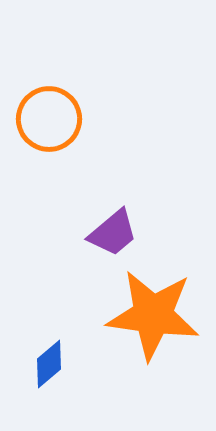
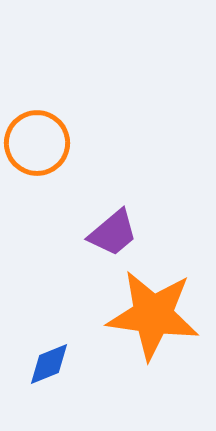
orange circle: moved 12 px left, 24 px down
blue diamond: rotated 18 degrees clockwise
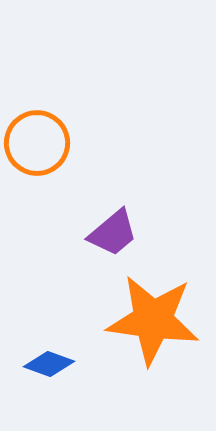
orange star: moved 5 px down
blue diamond: rotated 42 degrees clockwise
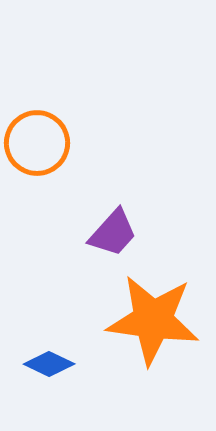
purple trapezoid: rotated 8 degrees counterclockwise
blue diamond: rotated 6 degrees clockwise
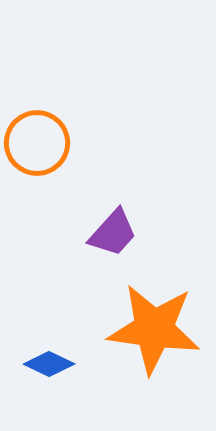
orange star: moved 1 px right, 9 px down
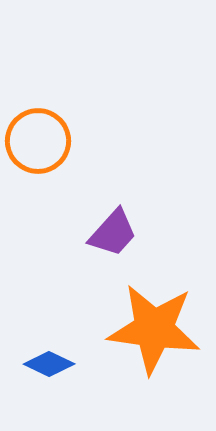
orange circle: moved 1 px right, 2 px up
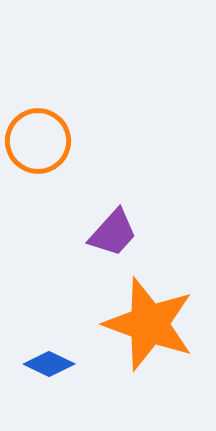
orange star: moved 5 px left, 5 px up; rotated 12 degrees clockwise
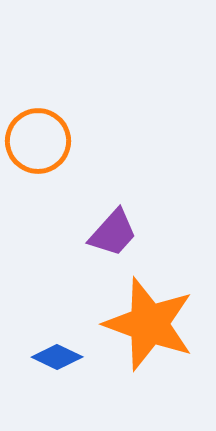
blue diamond: moved 8 px right, 7 px up
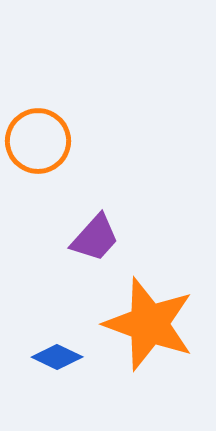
purple trapezoid: moved 18 px left, 5 px down
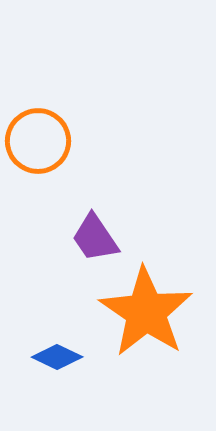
purple trapezoid: rotated 104 degrees clockwise
orange star: moved 3 px left, 12 px up; rotated 14 degrees clockwise
